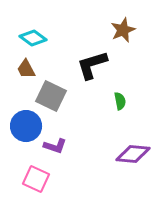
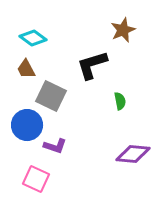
blue circle: moved 1 px right, 1 px up
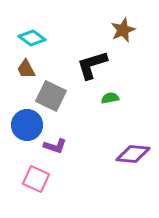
cyan diamond: moved 1 px left
green semicircle: moved 10 px left, 3 px up; rotated 90 degrees counterclockwise
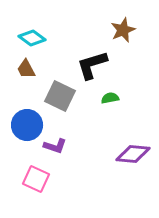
gray square: moved 9 px right
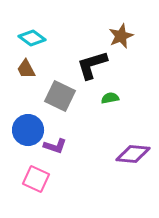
brown star: moved 2 px left, 6 px down
blue circle: moved 1 px right, 5 px down
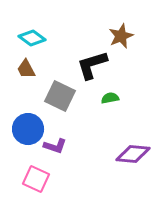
blue circle: moved 1 px up
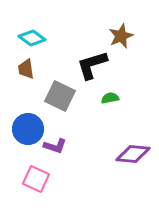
brown trapezoid: rotated 20 degrees clockwise
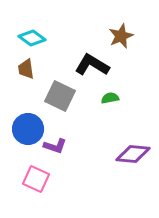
black L-shape: rotated 48 degrees clockwise
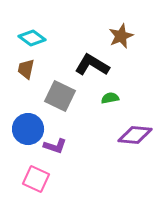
brown trapezoid: rotated 20 degrees clockwise
purple diamond: moved 2 px right, 19 px up
